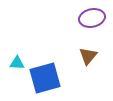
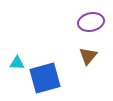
purple ellipse: moved 1 px left, 4 px down
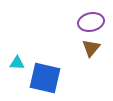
brown triangle: moved 3 px right, 8 px up
blue square: rotated 28 degrees clockwise
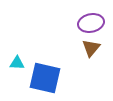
purple ellipse: moved 1 px down
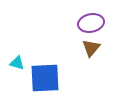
cyan triangle: rotated 14 degrees clockwise
blue square: rotated 16 degrees counterclockwise
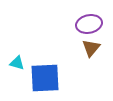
purple ellipse: moved 2 px left, 1 px down
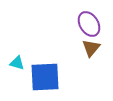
purple ellipse: rotated 70 degrees clockwise
blue square: moved 1 px up
